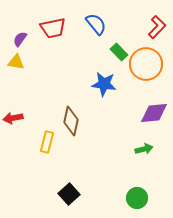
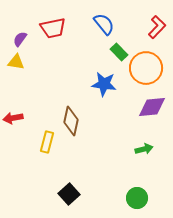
blue semicircle: moved 8 px right
orange circle: moved 4 px down
purple diamond: moved 2 px left, 6 px up
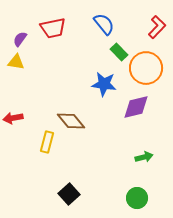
purple diamond: moved 16 px left; rotated 8 degrees counterclockwise
brown diamond: rotated 52 degrees counterclockwise
green arrow: moved 8 px down
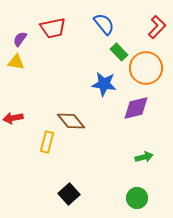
purple diamond: moved 1 px down
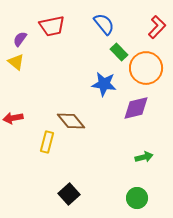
red trapezoid: moved 1 px left, 2 px up
yellow triangle: rotated 30 degrees clockwise
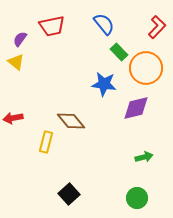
yellow rectangle: moved 1 px left
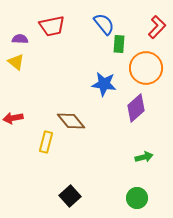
purple semicircle: rotated 56 degrees clockwise
green rectangle: moved 8 px up; rotated 48 degrees clockwise
purple diamond: rotated 28 degrees counterclockwise
black square: moved 1 px right, 2 px down
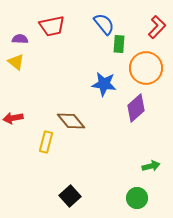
green arrow: moved 7 px right, 9 px down
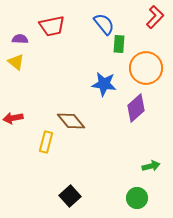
red L-shape: moved 2 px left, 10 px up
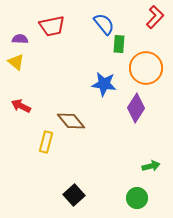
purple diamond: rotated 16 degrees counterclockwise
red arrow: moved 8 px right, 12 px up; rotated 36 degrees clockwise
black square: moved 4 px right, 1 px up
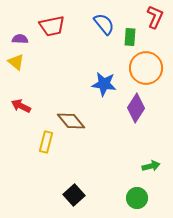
red L-shape: rotated 20 degrees counterclockwise
green rectangle: moved 11 px right, 7 px up
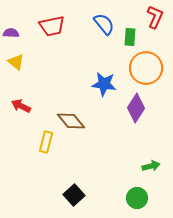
purple semicircle: moved 9 px left, 6 px up
